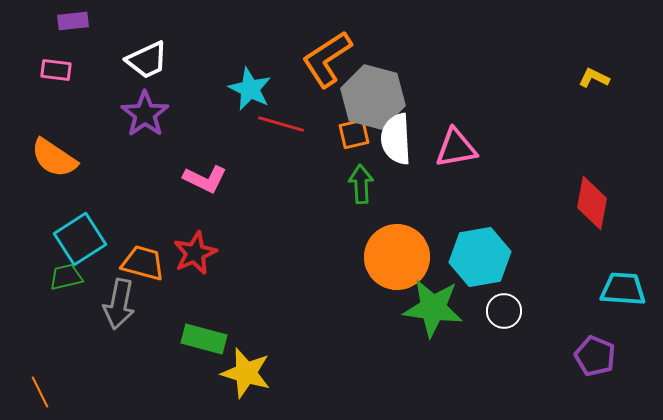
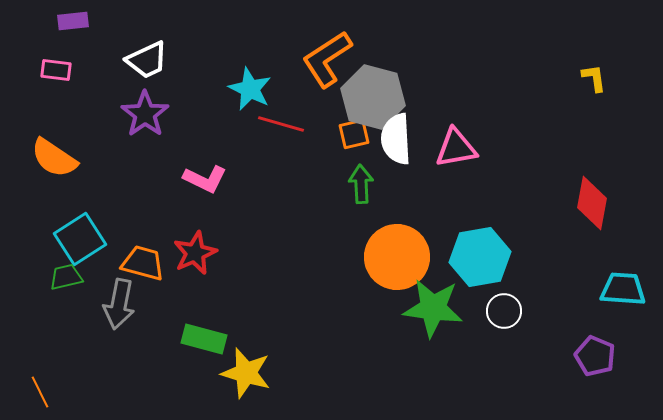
yellow L-shape: rotated 56 degrees clockwise
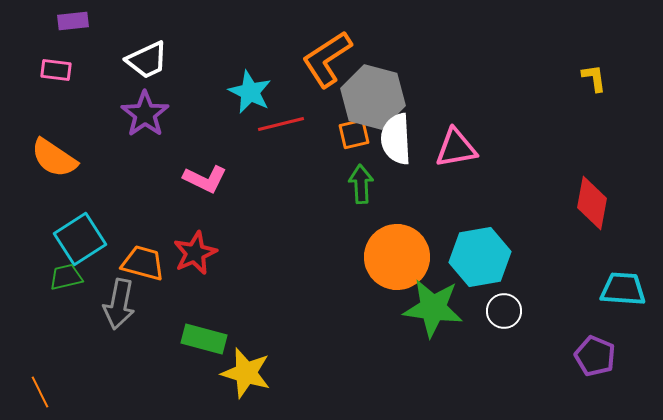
cyan star: moved 3 px down
red line: rotated 30 degrees counterclockwise
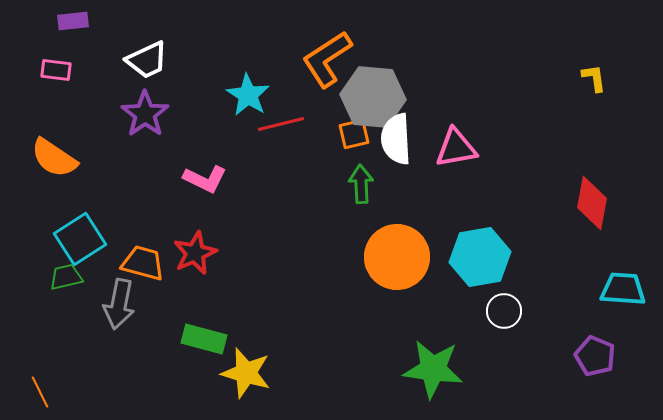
cyan star: moved 2 px left, 3 px down; rotated 6 degrees clockwise
gray hexagon: rotated 10 degrees counterclockwise
green star: moved 61 px down
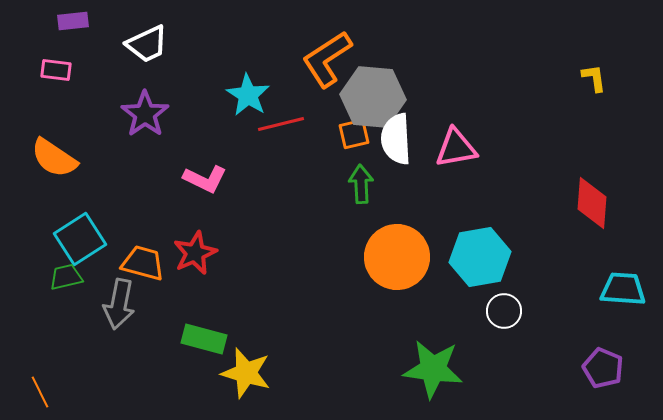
white trapezoid: moved 16 px up
red diamond: rotated 6 degrees counterclockwise
purple pentagon: moved 8 px right, 12 px down
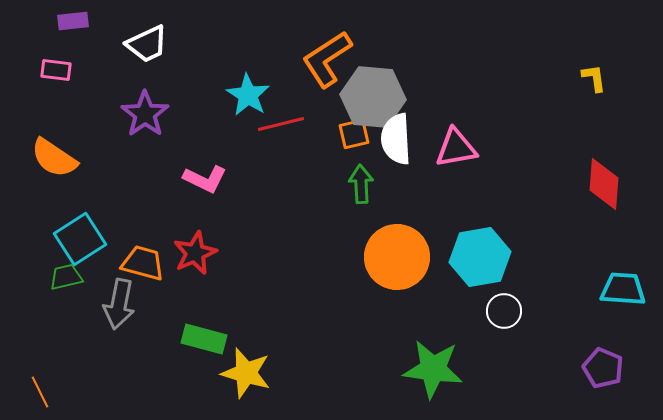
red diamond: moved 12 px right, 19 px up
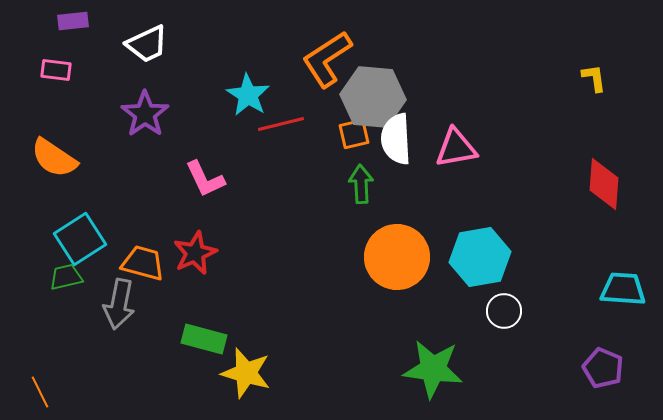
pink L-shape: rotated 39 degrees clockwise
